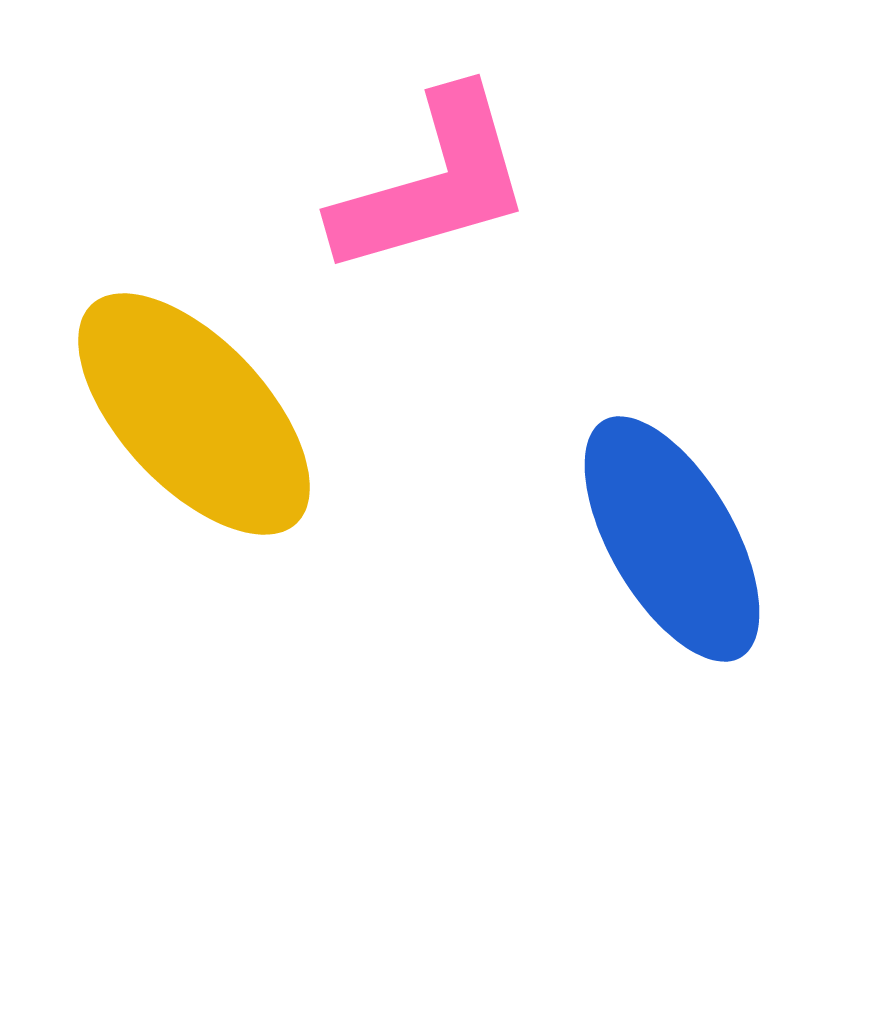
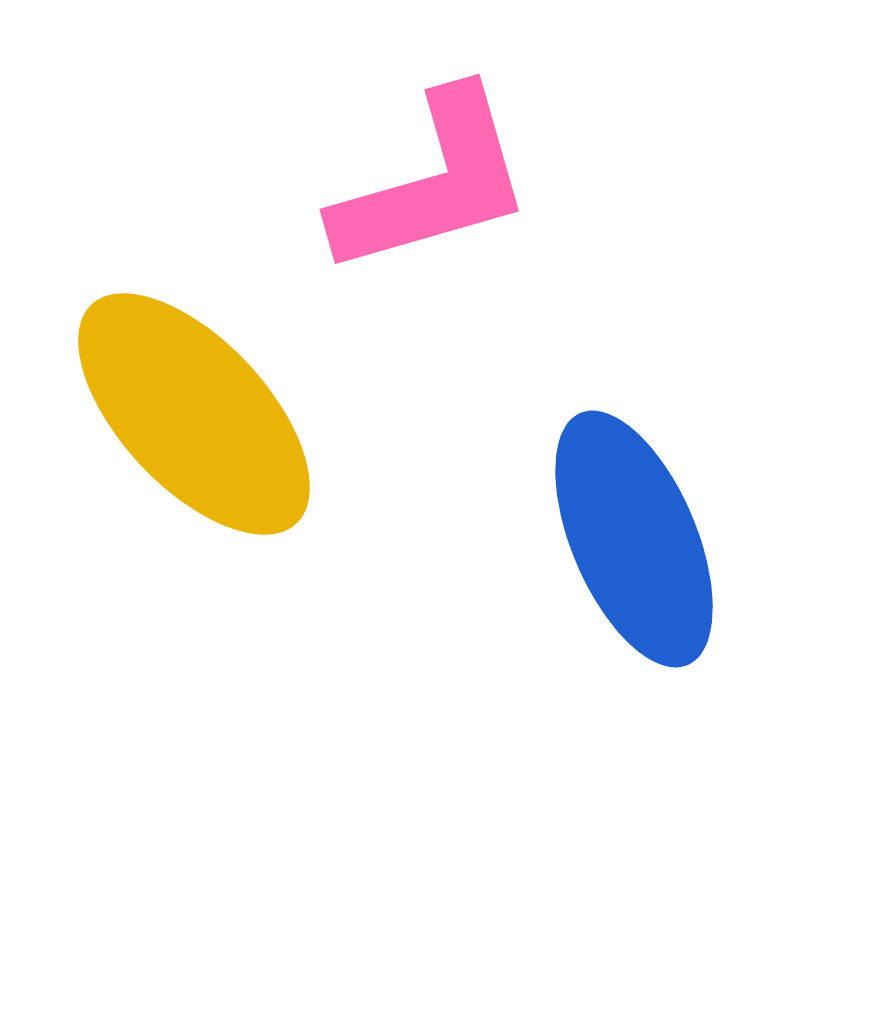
blue ellipse: moved 38 px left; rotated 7 degrees clockwise
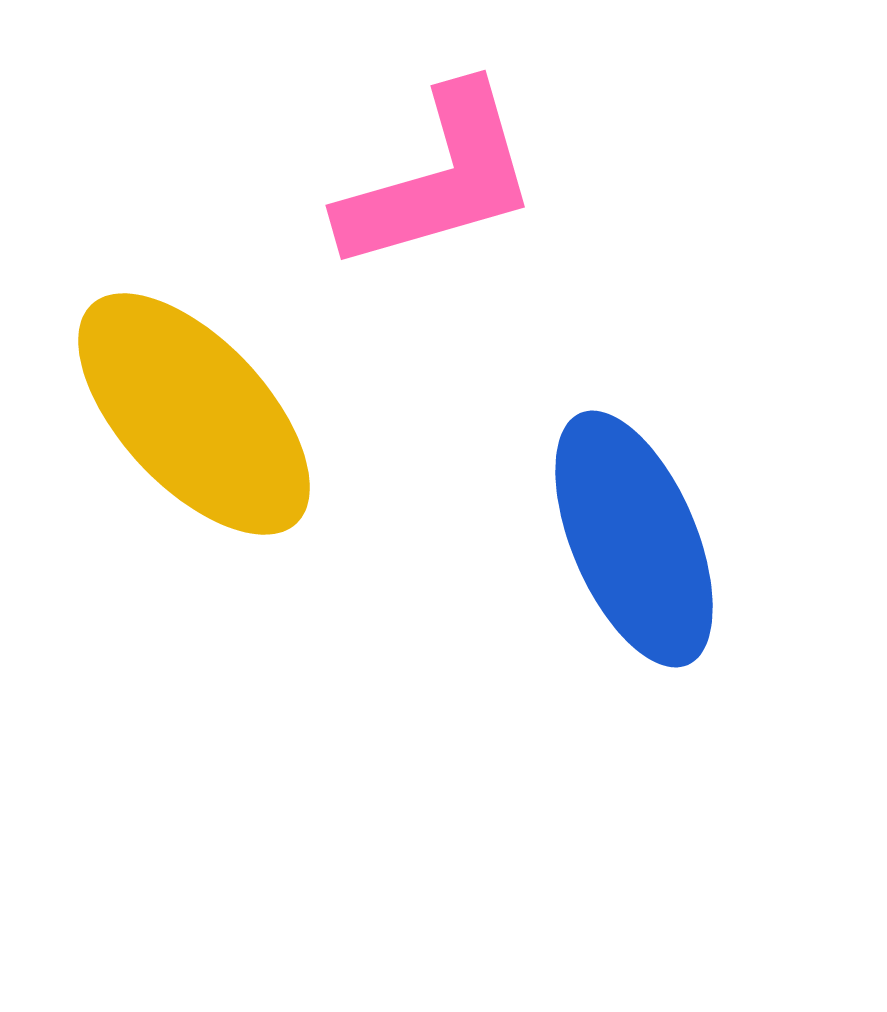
pink L-shape: moved 6 px right, 4 px up
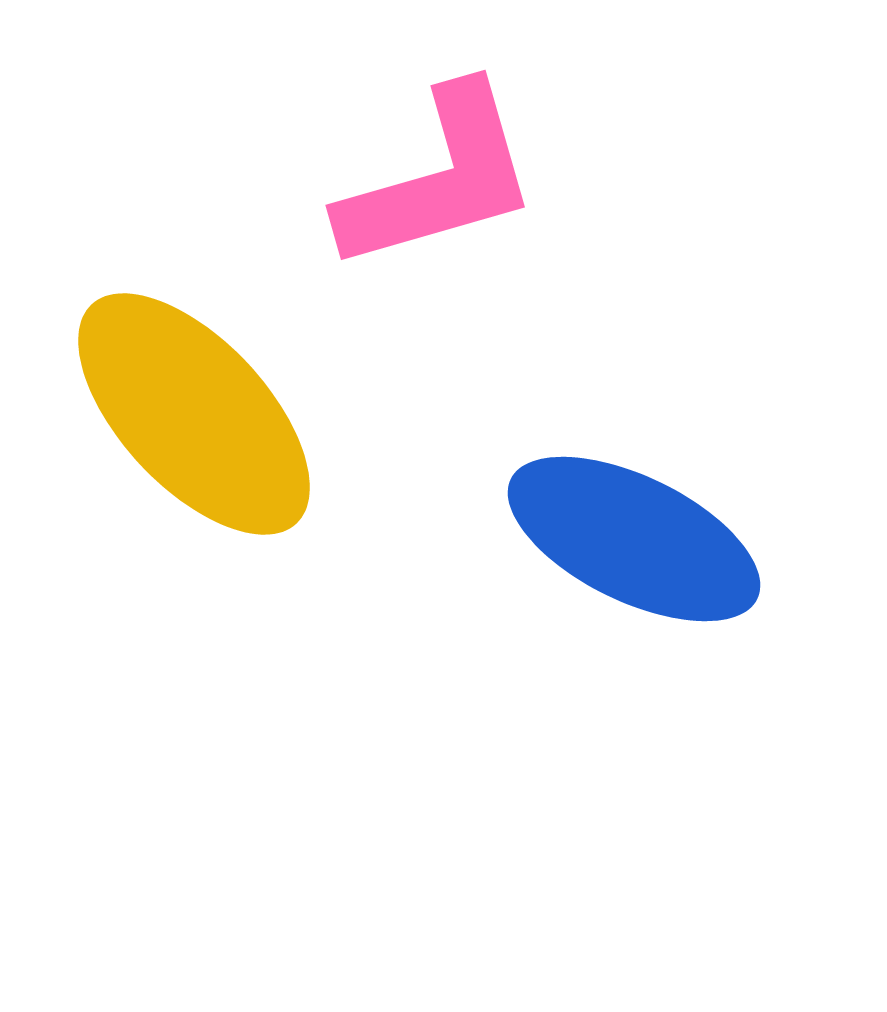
blue ellipse: rotated 41 degrees counterclockwise
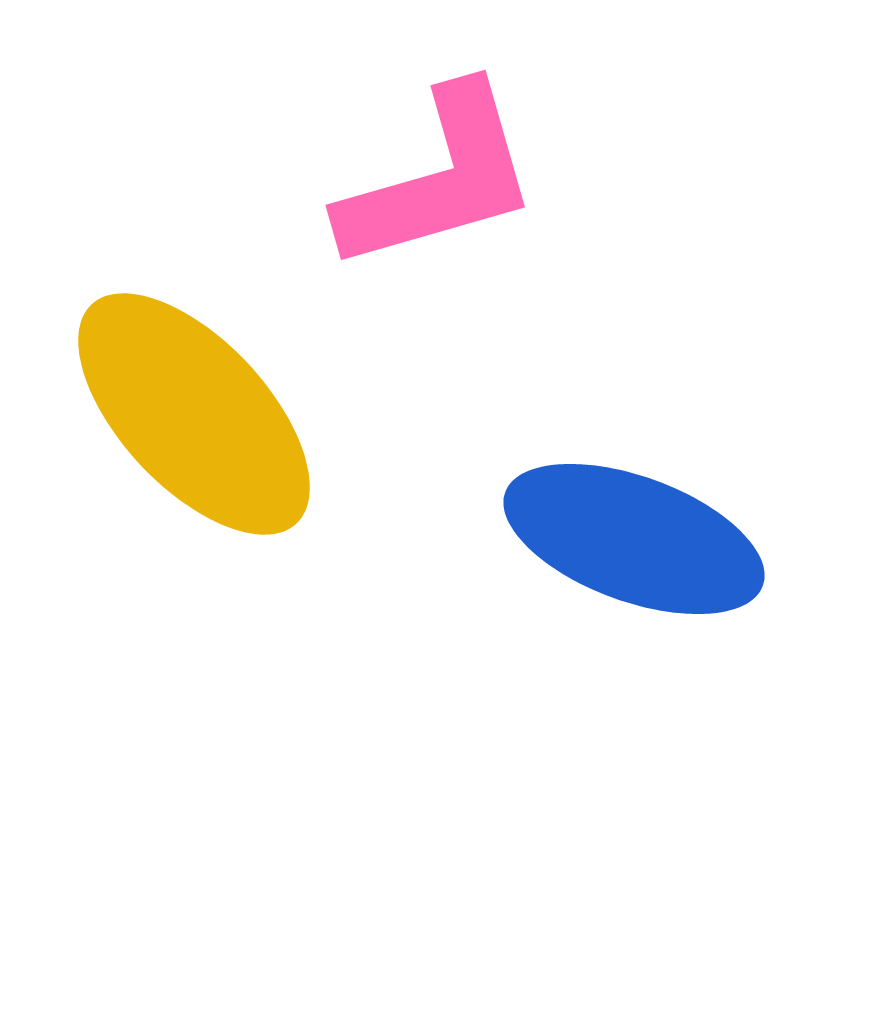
blue ellipse: rotated 6 degrees counterclockwise
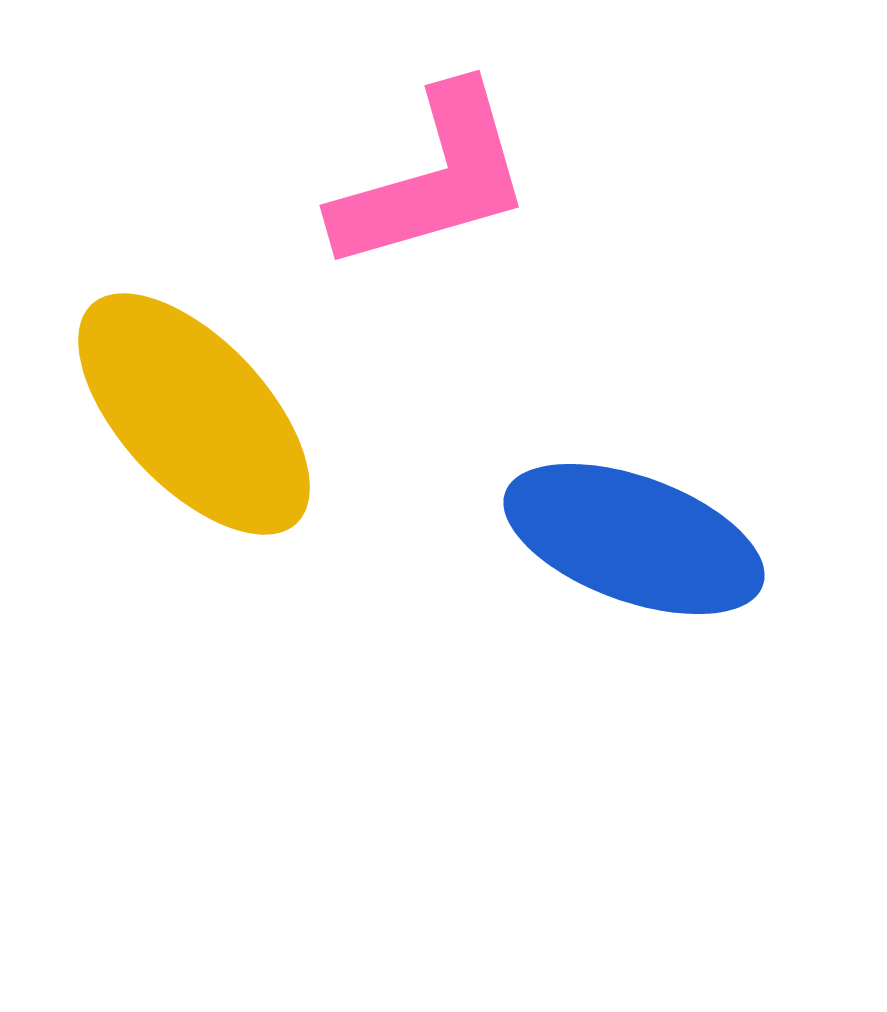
pink L-shape: moved 6 px left
